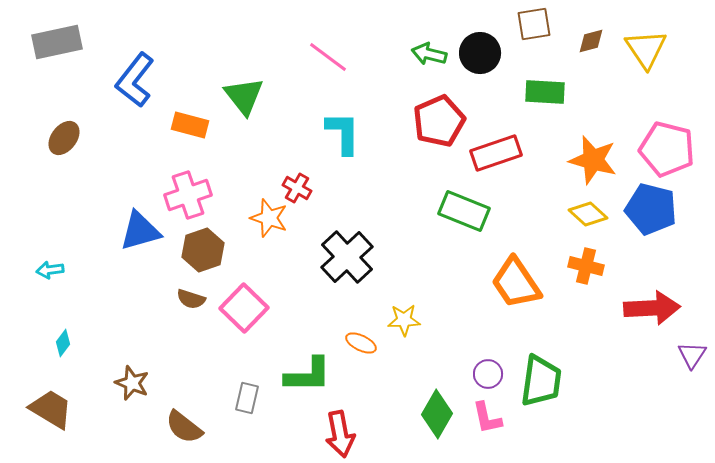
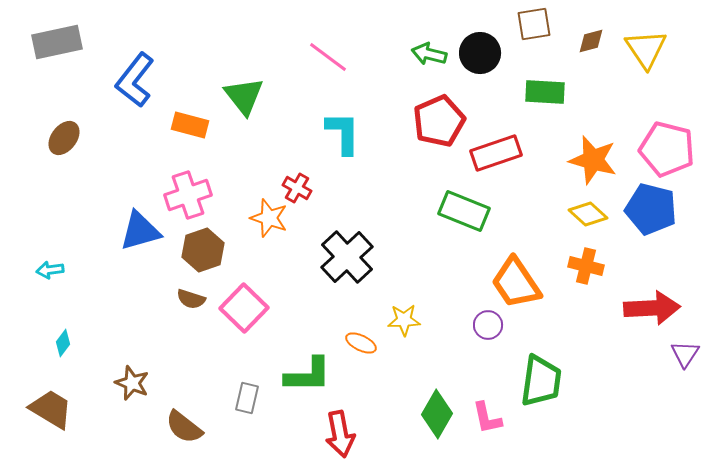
purple triangle at (692, 355): moved 7 px left, 1 px up
purple circle at (488, 374): moved 49 px up
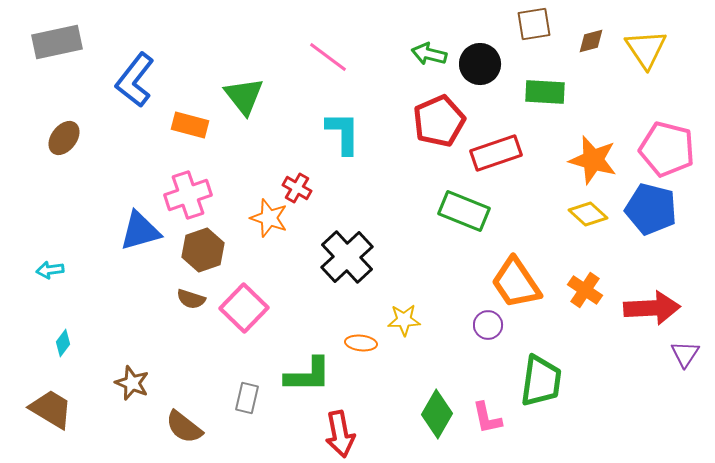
black circle at (480, 53): moved 11 px down
orange cross at (586, 266): moved 1 px left, 24 px down; rotated 20 degrees clockwise
orange ellipse at (361, 343): rotated 20 degrees counterclockwise
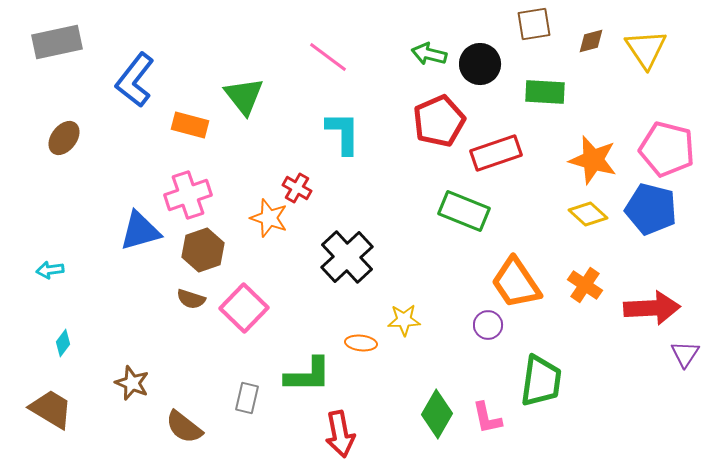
orange cross at (585, 290): moved 5 px up
